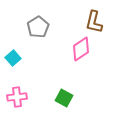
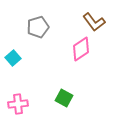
brown L-shape: rotated 50 degrees counterclockwise
gray pentagon: rotated 15 degrees clockwise
pink cross: moved 1 px right, 7 px down
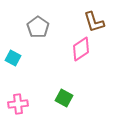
brown L-shape: rotated 20 degrees clockwise
gray pentagon: rotated 20 degrees counterclockwise
cyan square: rotated 21 degrees counterclockwise
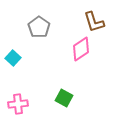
gray pentagon: moved 1 px right
cyan square: rotated 14 degrees clockwise
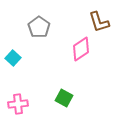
brown L-shape: moved 5 px right
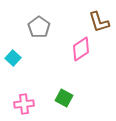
pink cross: moved 6 px right
